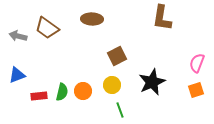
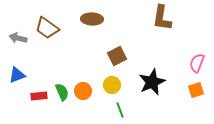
gray arrow: moved 2 px down
green semicircle: rotated 36 degrees counterclockwise
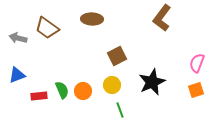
brown L-shape: rotated 28 degrees clockwise
green semicircle: moved 2 px up
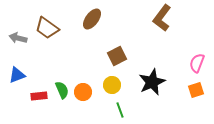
brown ellipse: rotated 55 degrees counterclockwise
orange circle: moved 1 px down
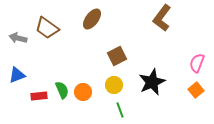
yellow circle: moved 2 px right
orange square: rotated 21 degrees counterclockwise
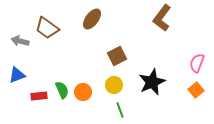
gray arrow: moved 2 px right, 3 px down
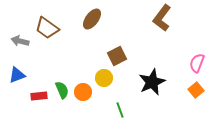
yellow circle: moved 10 px left, 7 px up
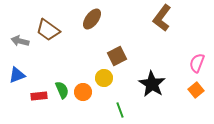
brown trapezoid: moved 1 px right, 2 px down
black star: moved 2 px down; rotated 16 degrees counterclockwise
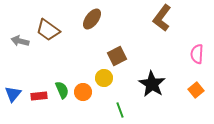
pink semicircle: moved 9 px up; rotated 18 degrees counterclockwise
blue triangle: moved 4 px left, 19 px down; rotated 30 degrees counterclockwise
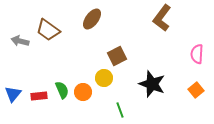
black star: rotated 12 degrees counterclockwise
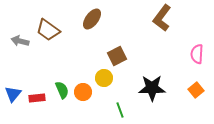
black star: moved 4 px down; rotated 20 degrees counterclockwise
red rectangle: moved 2 px left, 2 px down
